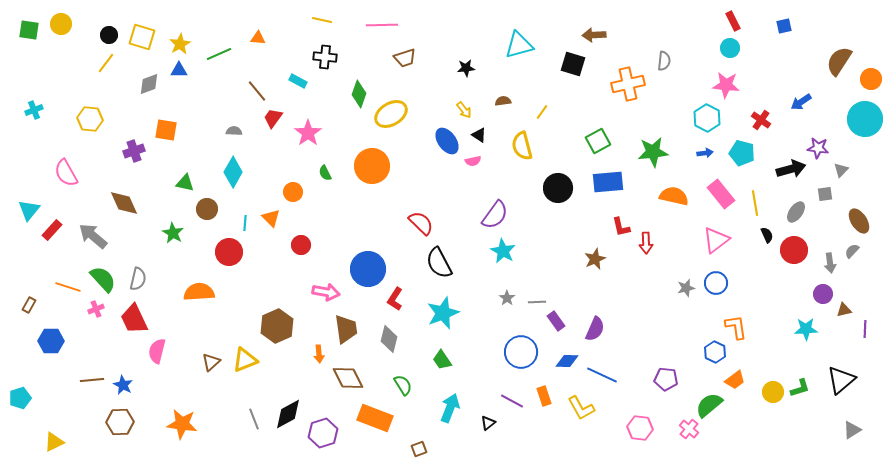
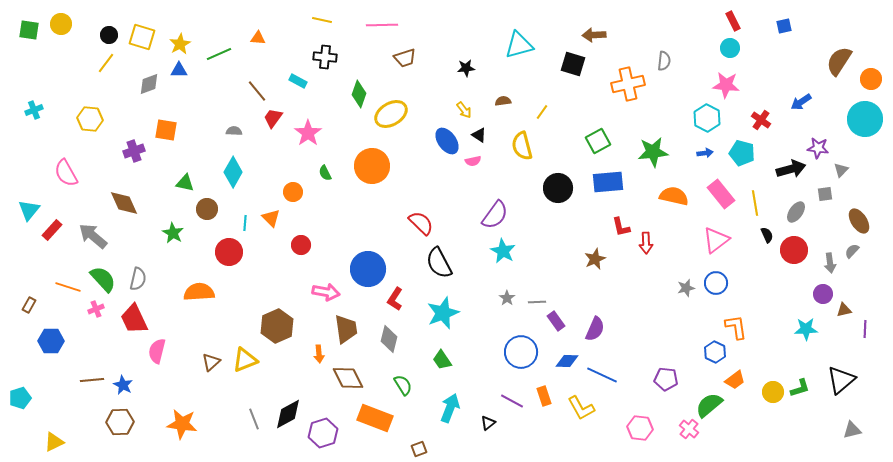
gray triangle at (852, 430): rotated 18 degrees clockwise
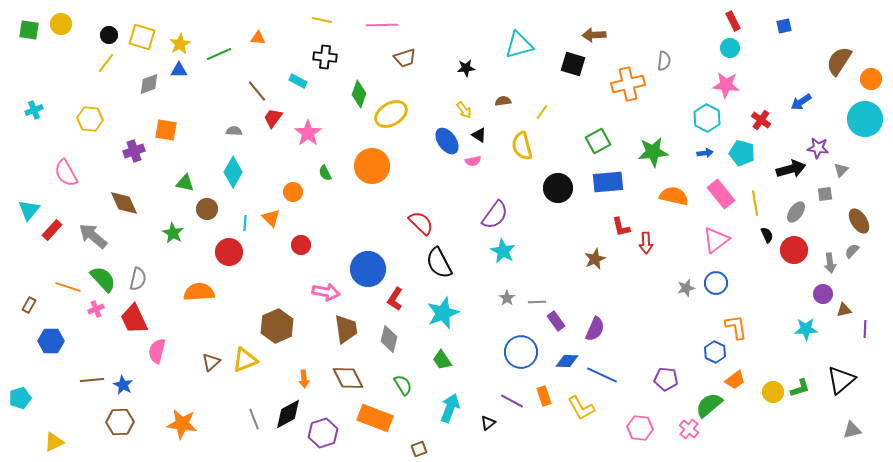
orange arrow at (319, 354): moved 15 px left, 25 px down
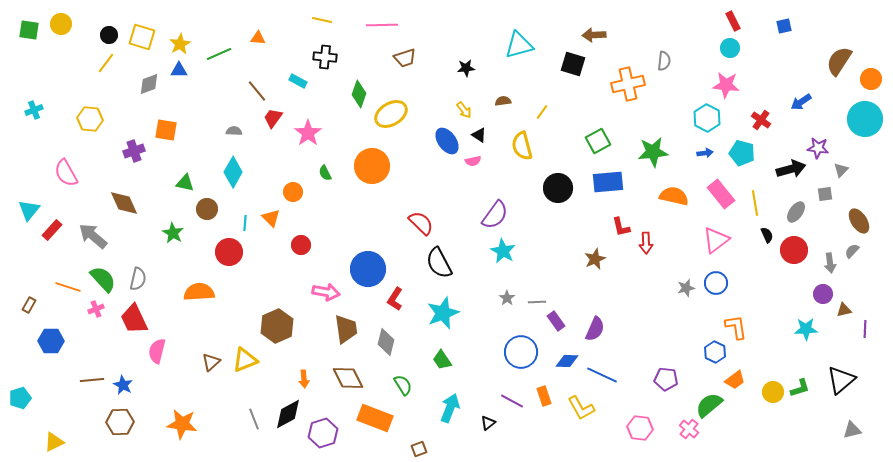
gray diamond at (389, 339): moved 3 px left, 3 px down
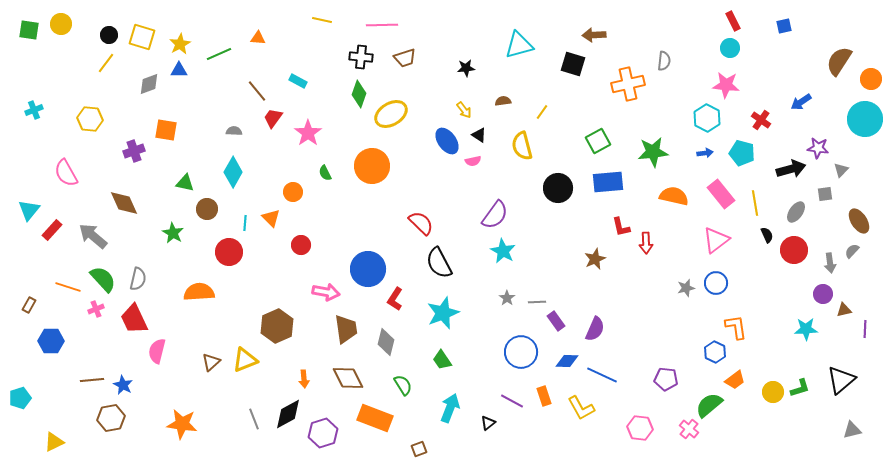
black cross at (325, 57): moved 36 px right
brown hexagon at (120, 422): moved 9 px left, 4 px up; rotated 8 degrees counterclockwise
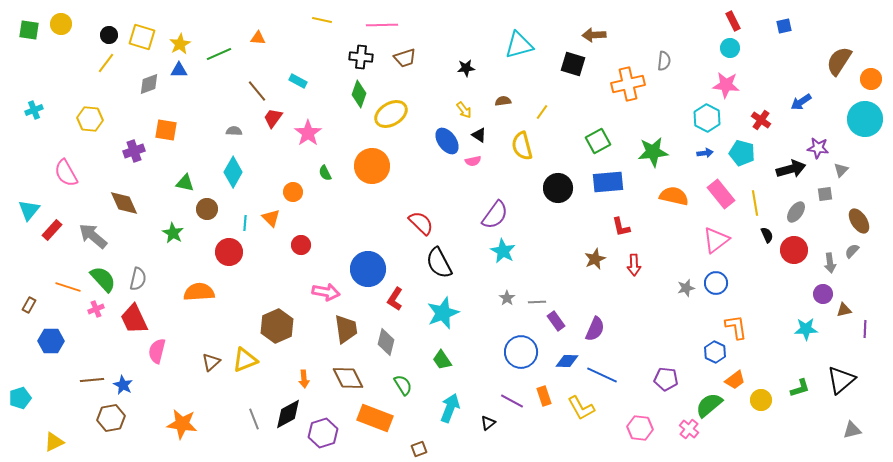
red arrow at (646, 243): moved 12 px left, 22 px down
yellow circle at (773, 392): moved 12 px left, 8 px down
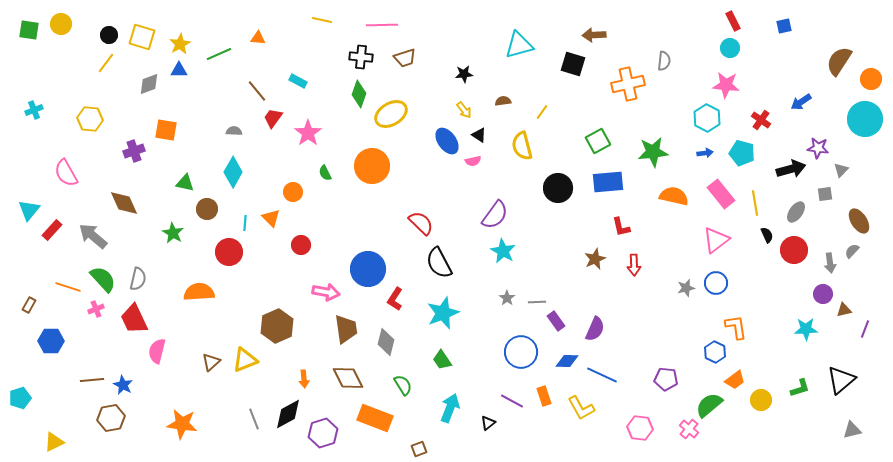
black star at (466, 68): moved 2 px left, 6 px down
purple line at (865, 329): rotated 18 degrees clockwise
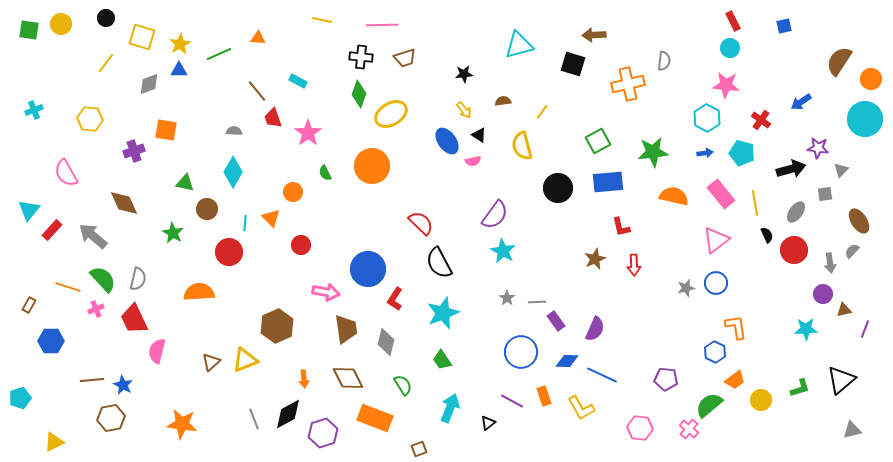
black circle at (109, 35): moved 3 px left, 17 px up
red trapezoid at (273, 118): rotated 55 degrees counterclockwise
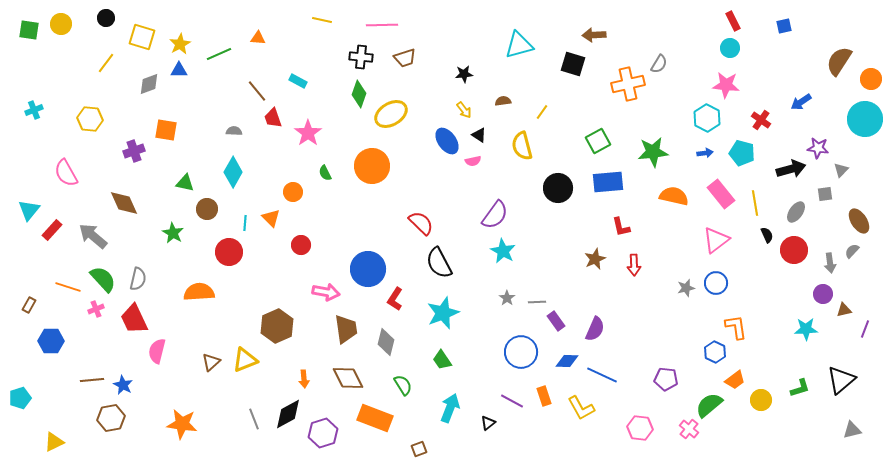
gray semicircle at (664, 61): moved 5 px left, 3 px down; rotated 24 degrees clockwise
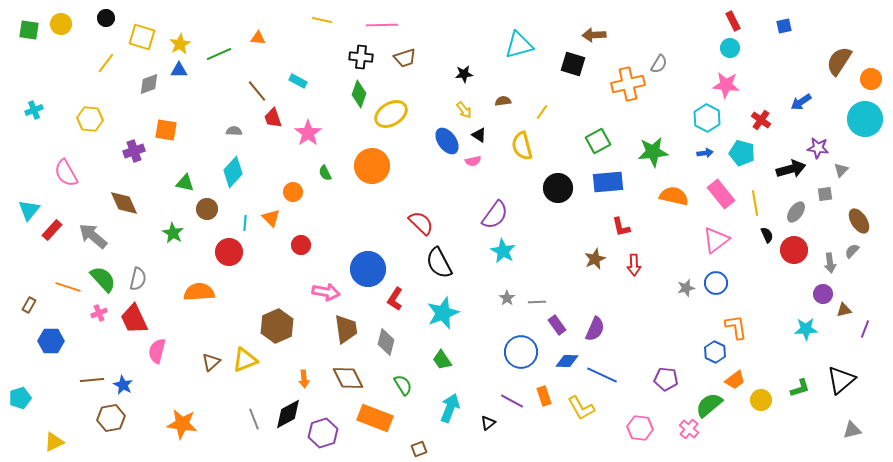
cyan diamond at (233, 172): rotated 12 degrees clockwise
pink cross at (96, 309): moved 3 px right, 4 px down
purple rectangle at (556, 321): moved 1 px right, 4 px down
